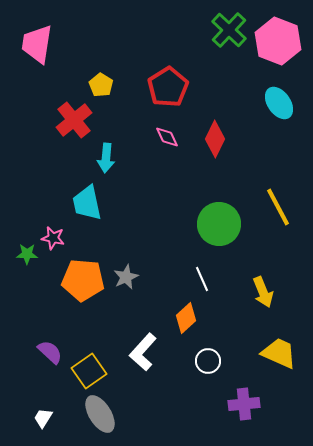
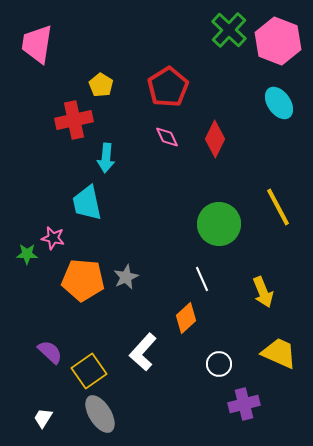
red cross: rotated 27 degrees clockwise
white circle: moved 11 px right, 3 px down
purple cross: rotated 8 degrees counterclockwise
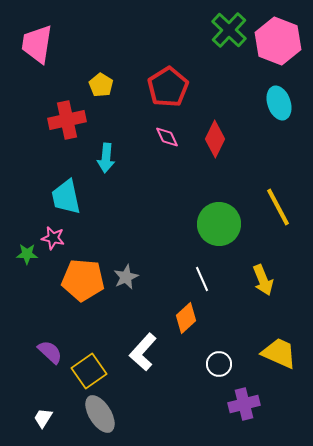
cyan ellipse: rotated 16 degrees clockwise
red cross: moved 7 px left
cyan trapezoid: moved 21 px left, 6 px up
yellow arrow: moved 12 px up
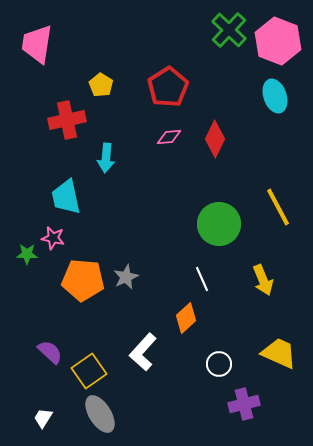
cyan ellipse: moved 4 px left, 7 px up
pink diamond: moved 2 px right; rotated 70 degrees counterclockwise
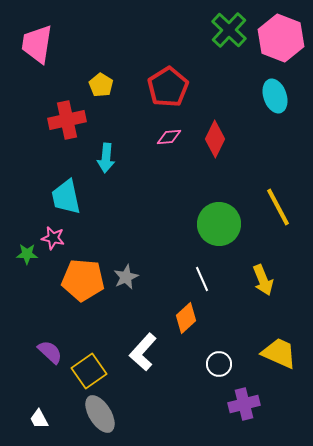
pink hexagon: moved 3 px right, 3 px up
white trapezoid: moved 4 px left, 1 px down; rotated 60 degrees counterclockwise
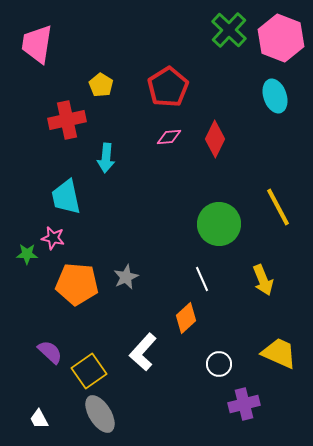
orange pentagon: moved 6 px left, 4 px down
